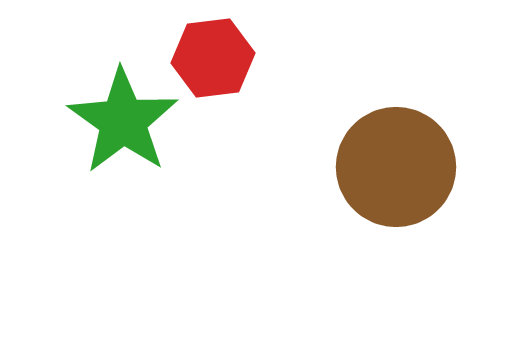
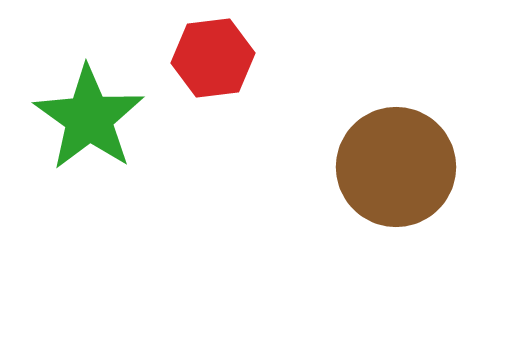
green star: moved 34 px left, 3 px up
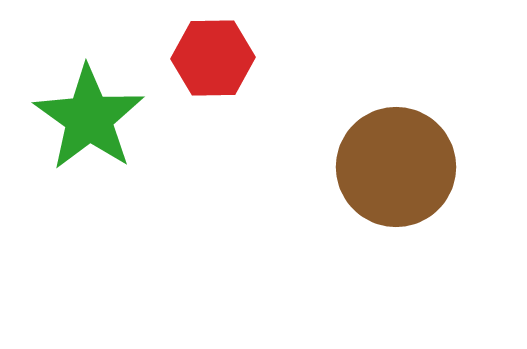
red hexagon: rotated 6 degrees clockwise
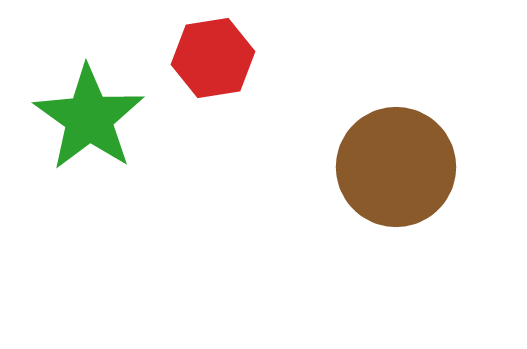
red hexagon: rotated 8 degrees counterclockwise
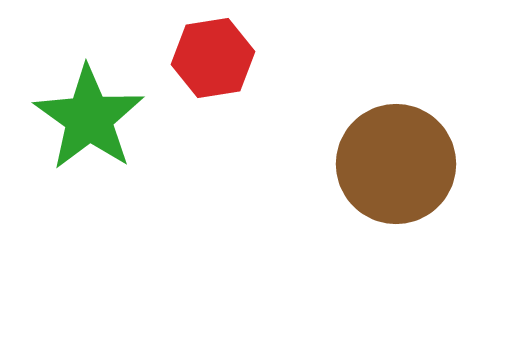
brown circle: moved 3 px up
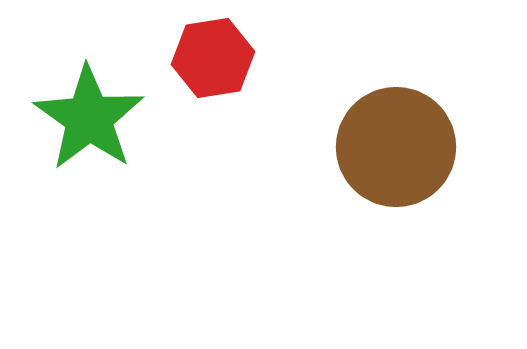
brown circle: moved 17 px up
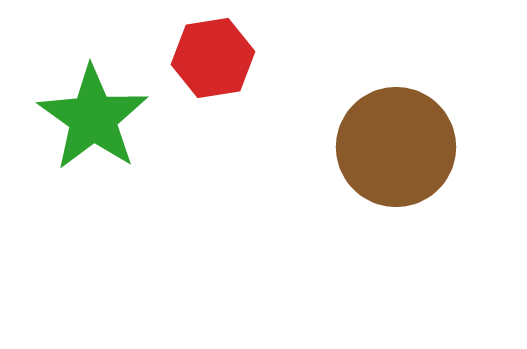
green star: moved 4 px right
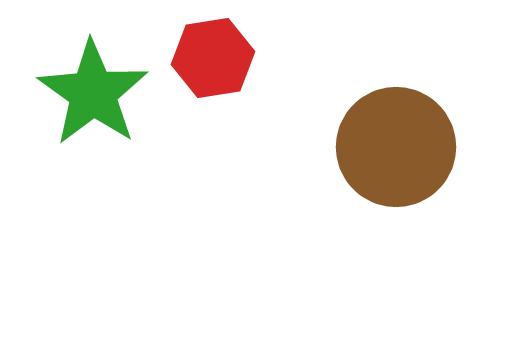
green star: moved 25 px up
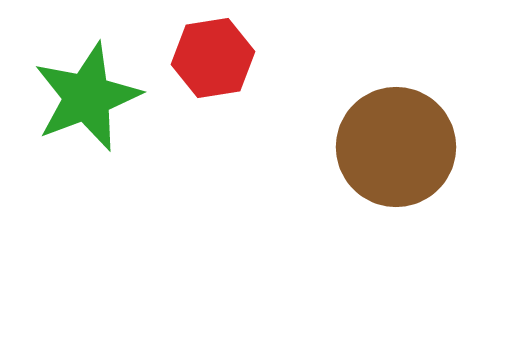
green star: moved 6 px left, 4 px down; rotated 16 degrees clockwise
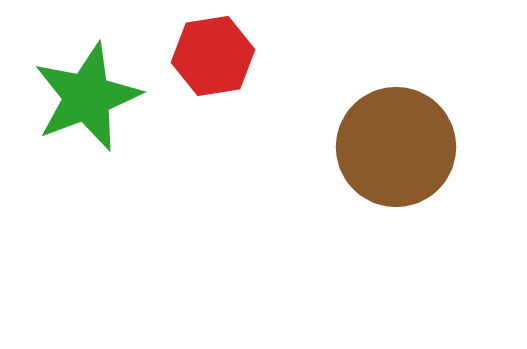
red hexagon: moved 2 px up
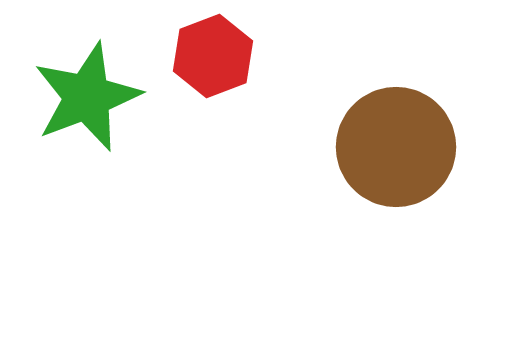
red hexagon: rotated 12 degrees counterclockwise
